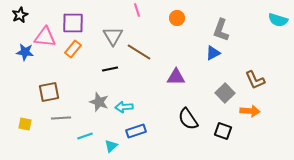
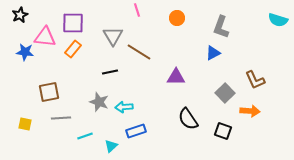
gray L-shape: moved 3 px up
black line: moved 3 px down
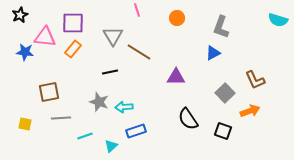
orange arrow: rotated 24 degrees counterclockwise
